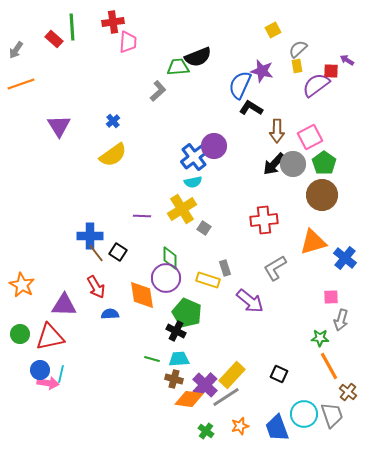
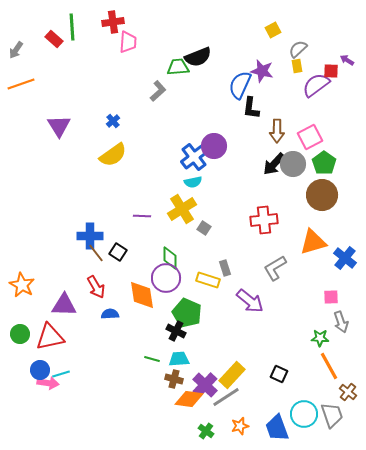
black L-shape at (251, 108): rotated 115 degrees counterclockwise
gray arrow at (341, 320): moved 2 px down; rotated 35 degrees counterclockwise
cyan line at (61, 374): rotated 60 degrees clockwise
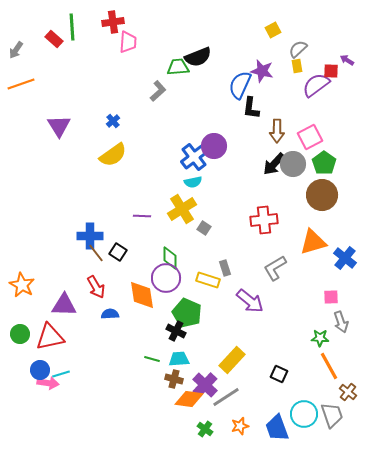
yellow rectangle at (232, 375): moved 15 px up
green cross at (206, 431): moved 1 px left, 2 px up
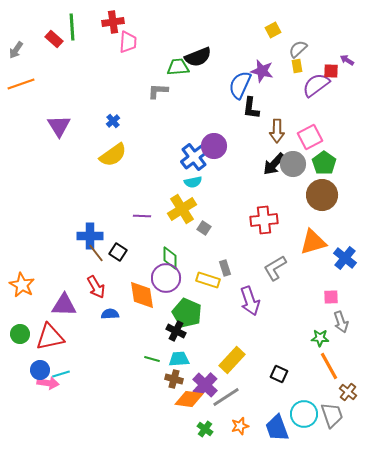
gray L-shape at (158, 91): rotated 135 degrees counterclockwise
purple arrow at (250, 301): rotated 32 degrees clockwise
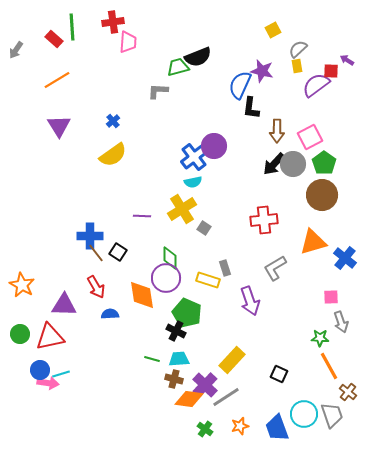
green trapezoid at (178, 67): rotated 10 degrees counterclockwise
orange line at (21, 84): moved 36 px right, 4 px up; rotated 12 degrees counterclockwise
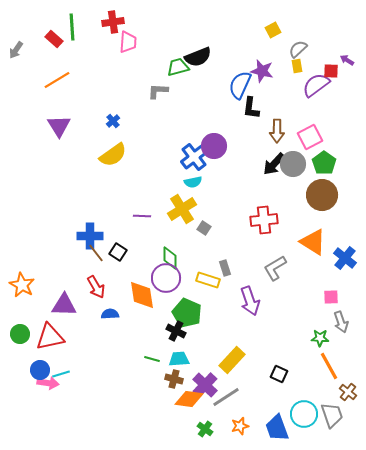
orange triangle at (313, 242): rotated 48 degrees clockwise
